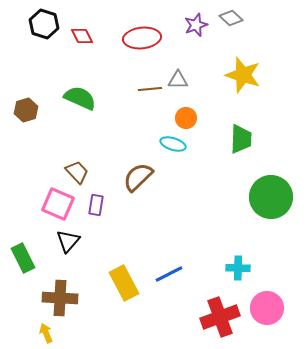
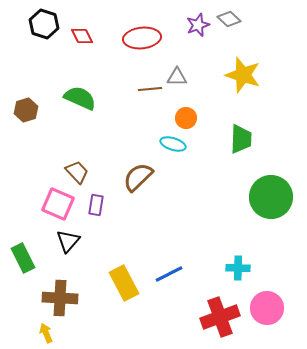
gray diamond: moved 2 px left, 1 px down
purple star: moved 2 px right
gray triangle: moved 1 px left, 3 px up
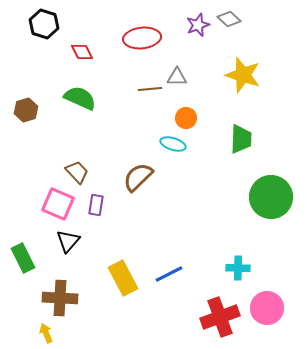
red diamond: moved 16 px down
yellow rectangle: moved 1 px left, 5 px up
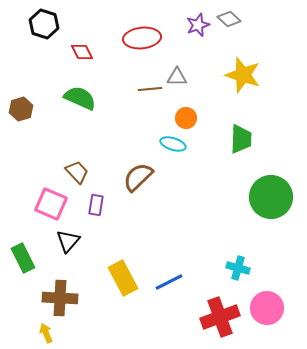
brown hexagon: moved 5 px left, 1 px up
pink square: moved 7 px left
cyan cross: rotated 15 degrees clockwise
blue line: moved 8 px down
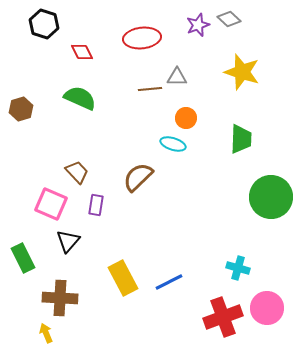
yellow star: moved 1 px left, 3 px up
red cross: moved 3 px right
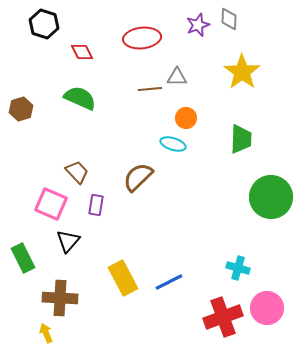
gray diamond: rotated 50 degrees clockwise
yellow star: rotated 18 degrees clockwise
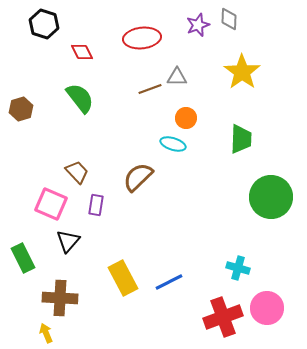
brown line: rotated 15 degrees counterclockwise
green semicircle: rotated 28 degrees clockwise
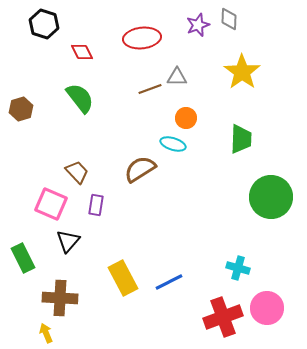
brown semicircle: moved 2 px right, 8 px up; rotated 12 degrees clockwise
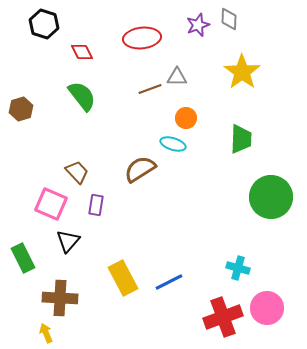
green semicircle: moved 2 px right, 2 px up
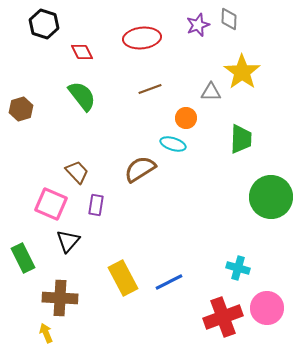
gray triangle: moved 34 px right, 15 px down
